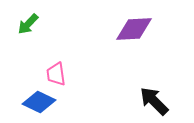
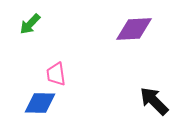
green arrow: moved 2 px right
blue diamond: moved 1 px right, 1 px down; rotated 24 degrees counterclockwise
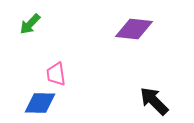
purple diamond: rotated 9 degrees clockwise
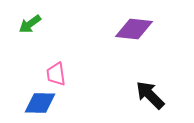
green arrow: rotated 10 degrees clockwise
black arrow: moved 4 px left, 6 px up
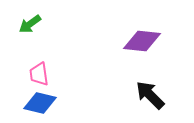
purple diamond: moved 8 px right, 12 px down
pink trapezoid: moved 17 px left
blue diamond: rotated 12 degrees clockwise
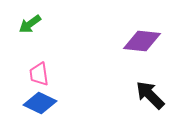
blue diamond: rotated 12 degrees clockwise
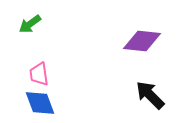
blue diamond: rotated 44 degrees clockwise
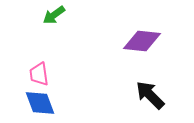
green arrow: moved 24 px right, 9 px up
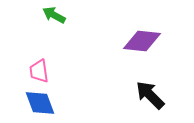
green arrow: rotated 65 degrees clockwise
pink trapezoid: moved 3 px up
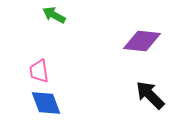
blue diamond: moved 6 px right
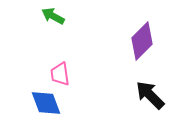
green arrow: moved 1 px left, 1 px down
purple diamond: rotated 51 degrees counterclockwise
pink trapezoid: moved 21 px right, 3 px down
